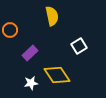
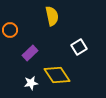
white square: moved 1 px down
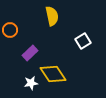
white square: moved 4 px right, 6 px up
yellow diamond: moved 4 px left, 1 px up
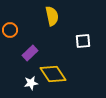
white square: rotated 28 degrees clockwise
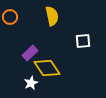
orange circle: moved 13 px up
yellow diamond: moved 6 px left, 6 px up
white star: rotated 16 degrees counterclockwise
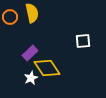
yellow semicircle: moved 20 px left, 3 px up
white star: moved 5 px up
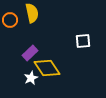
orange circle: moved 3 px down
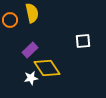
purple rectangle: moved 3 px up
white star: rotated 16 degrees clockwise
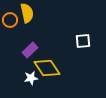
yellow semicircle: moved 5 px left
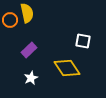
white square: rotated 14 degrees clockwise
purple rectangle: moved 1 px left
yellow diamond: moved 20 px right
white star: rotated 16 degrees counterclockwise
